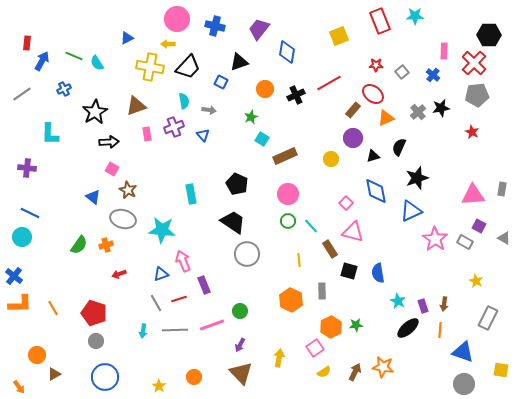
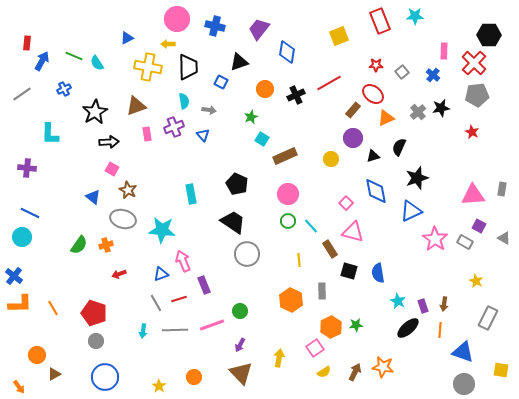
yellow cross at (150, 67): moved 2 px left
black trapezoid at (188, 67): rotated 44 degrees counterclockwise
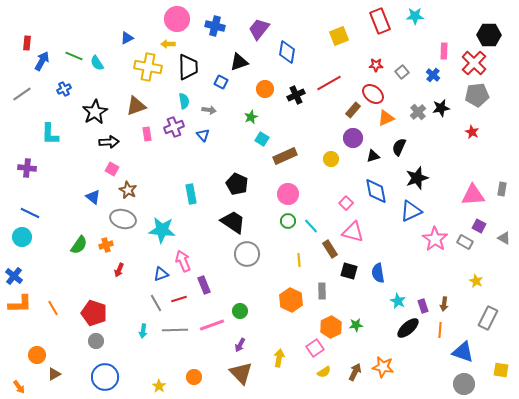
red arrow at (119, 274): moved 4 px up; rotated 48 degrees counterclockwise
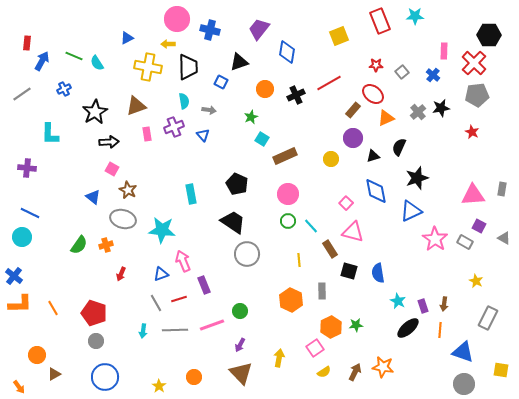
blue cross at (215, 26): moved 5 px left, 4 px down
red arrow at (119, 270): moved 2 px right, 4 px down
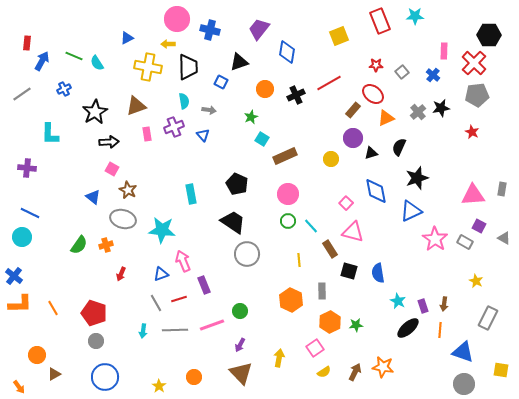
black triangle at (373, 156): moved 2 px left, 3 px up
orange hexagon at (331, 327): moved 1 px left, 5 px up
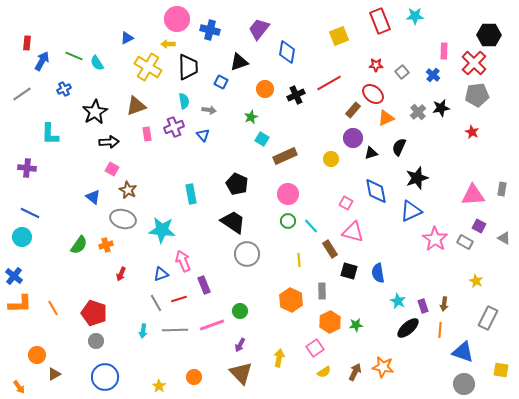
yellow cross at (148, 67): rotated 20 degrees clockwise
pink square at (346, 203): rotated 16 degrees counterclockwise
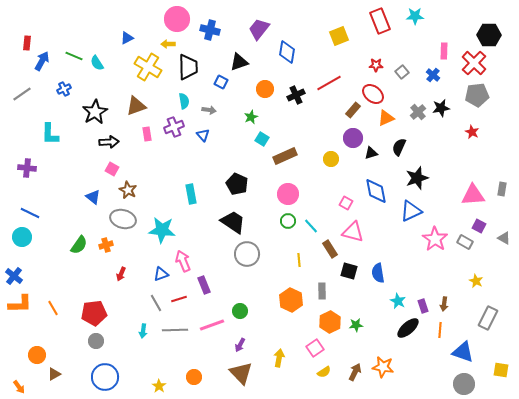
red pentagon at (94, 313): rotated 25 degrees counterclockwise
